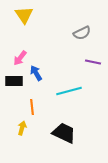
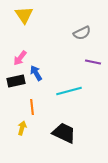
black rectangle: moved 2 px right; rotated 12 degrees counterclockwise
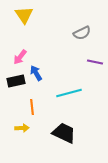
pink arrow: moved 1 px up
purple line: moved 2 px right
cyan line: moved 2 px down
yellow arrow: rotated 72 degrees clockwise
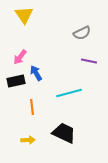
purple line: moved 6 px left, 1 px up
yellow arrow: moved 6 px right, 12 px down
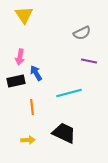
pink arrow: rotated 28 degrees counterclockwise
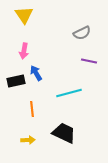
pink arrow: moved 4 px right, 6 px up
orange line: moved 2 px down
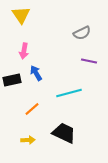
yellow triangle: moved 3 px left
black rectangle: moved 4 px left, 1 px up
orange line: rotated 56 degrees clockwise
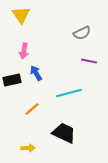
yellow arrow: moved 8 px down
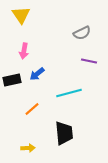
blue arrow: moved 1 px right, 1 px down; rotated 98 degrees counterclockwise
black trapezoid: rotated 60 degrees clockwise
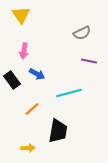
blue arrow: rotated 112 degrees counterclockwise
black rectangle: rotated 66 degrees clockwise
black trapezoid: moved 6 px left, 2 px up; rotated 15 degrees clockwise
